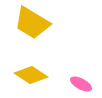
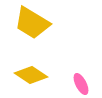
pink ellipse: rotated 35 degrees clockwise
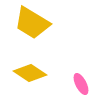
yellow diamond: moved 1 px left, 2 px up
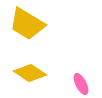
yellow trapezoid: moved 5 px left, 1 px down
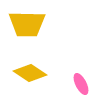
yellow trapezoid: rotated 30 degrees counterclockwise
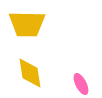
yellow diamond: rotated 48 degrees clockwise
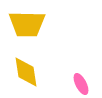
yellow diamond: moved 4 px left, 1 px up
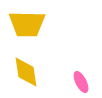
pink ellipse: moved 2 px up
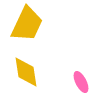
yellow trapezoid: rotated 66 degrees counterclockwise
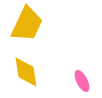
pink ellipse: moved 1 px right, 1 px up
